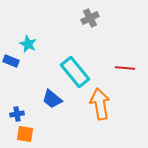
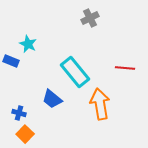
blue cross: moved 2 px right, 1 px up; rotated 24 degrees clockwise
orange square: rotated 36 degrees clockwise
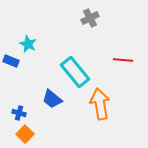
red line: moved 2 px left, 8 px up
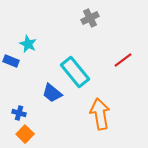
red line: rotated 42 degrees counterclockwise
blue trapezoid: moved 6 px up
orange arrow: moved 10 px down
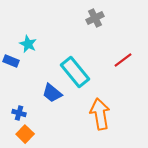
gray cross: moved 5 px right
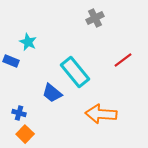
cyan star: moved 2 px up
orange arrow: moved 1 px right; rotated 76 degrees counterclockwise
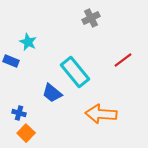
gray cross: moved 4 px left
orange square: moved 1 px right, 1 px up
